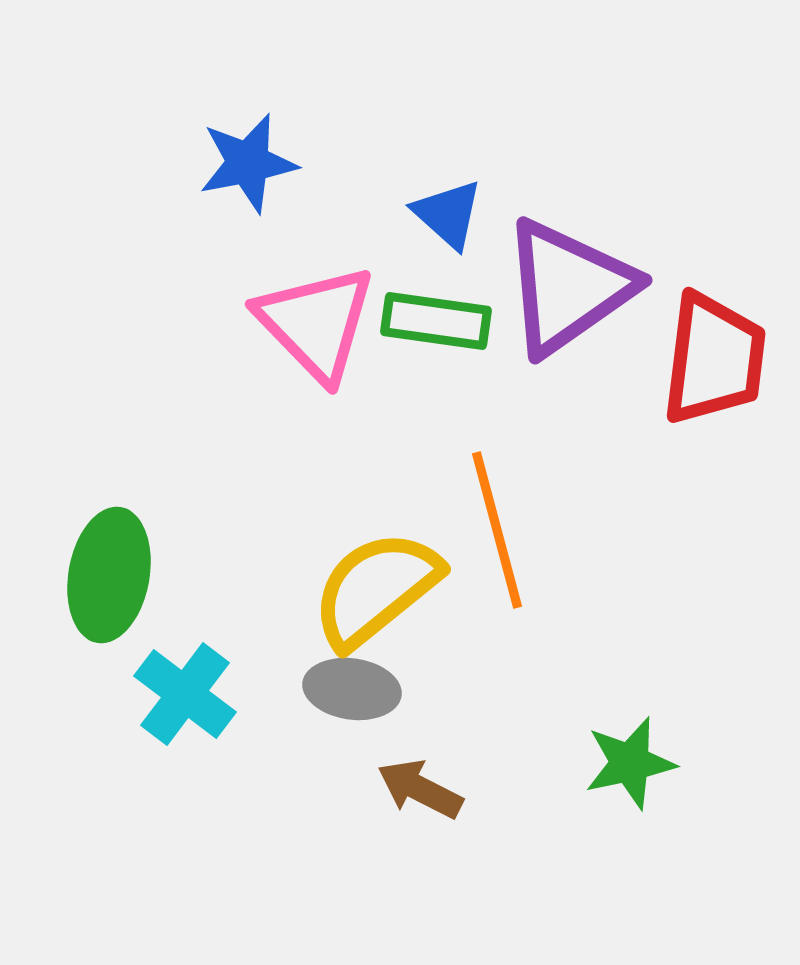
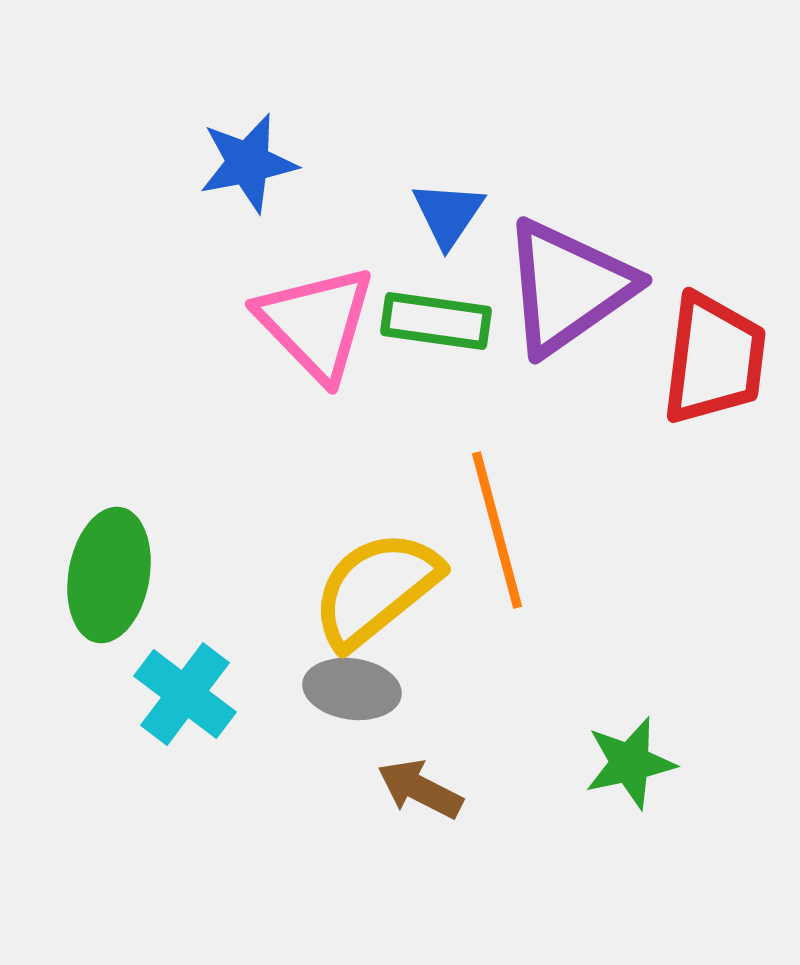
blue triangle: rotated 22 degrees clockwise
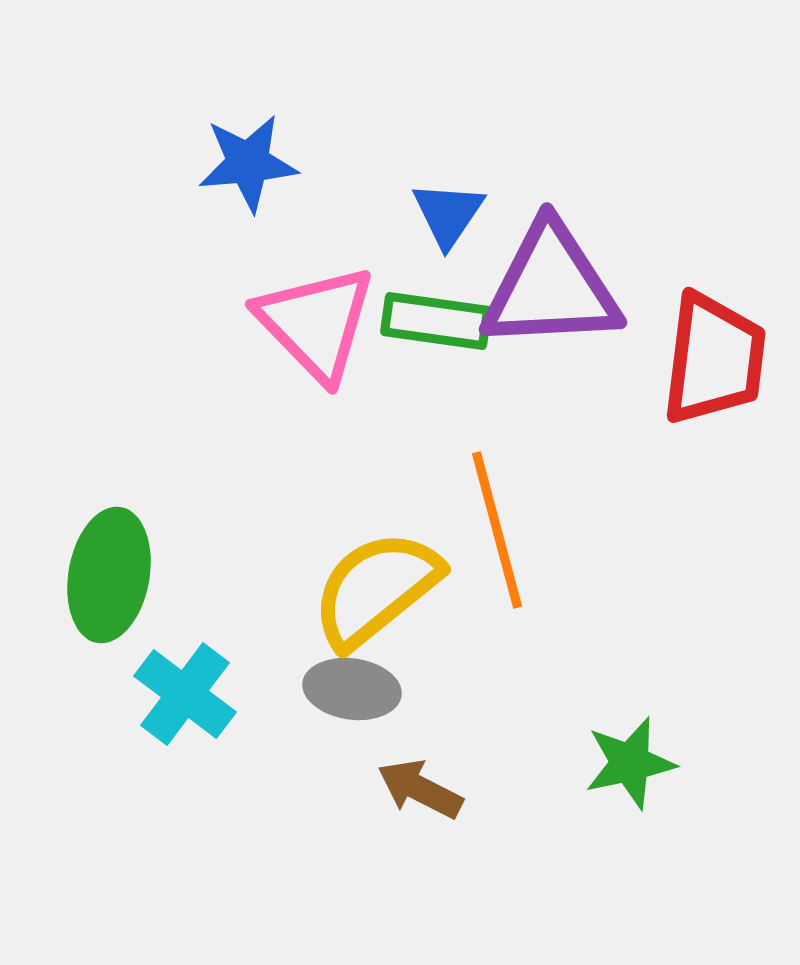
blue star: rotated 6 degrees clockwise
purple triangle: moved 17 px left; rotated 32 degrees clockwise
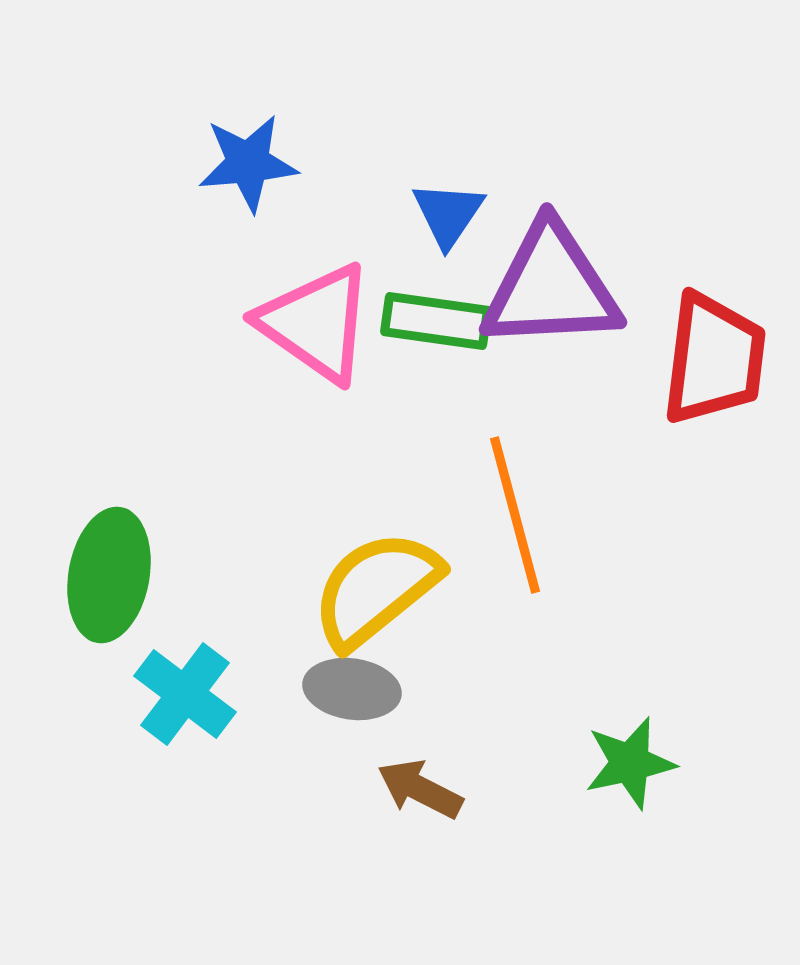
pink triangle: rotated 11 degrees counterclockwise
orange line: moved 18 px right, 15 px up
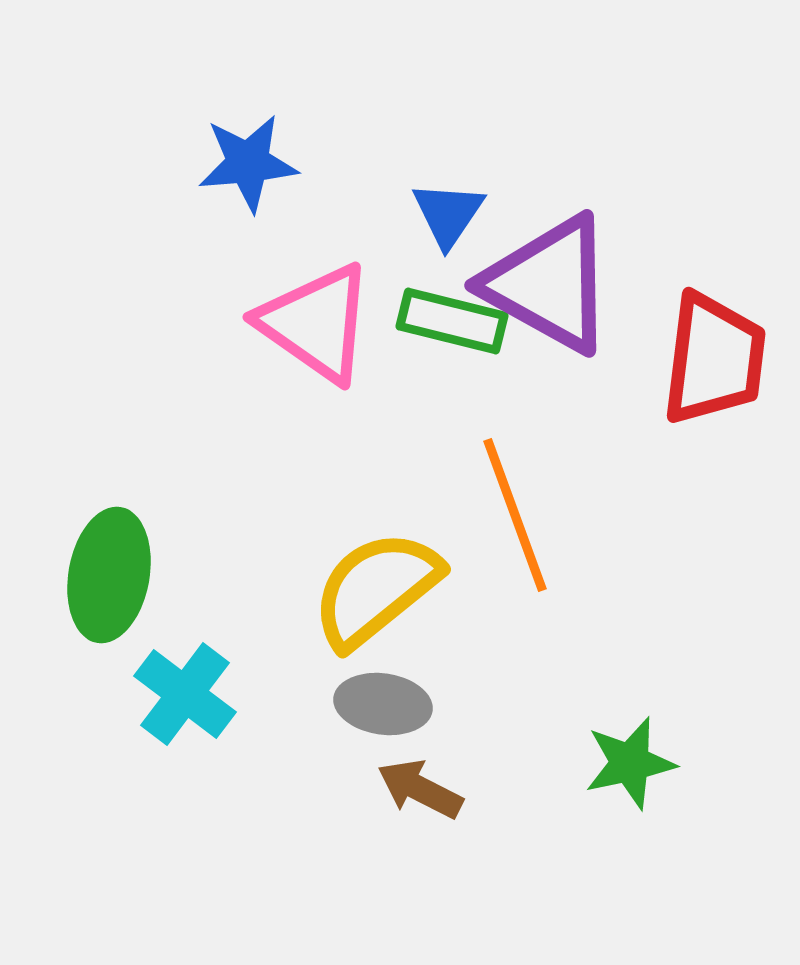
purple triangle: moved 2 px left, 3 px up; rotated 32 degrees clockwise
green rectangle: moved 16 px right; rotated 6 degrees clockwise
orange line: rotated 5 degrees counterclockwise
gray ellipse: moved 31 px right, 15 px down
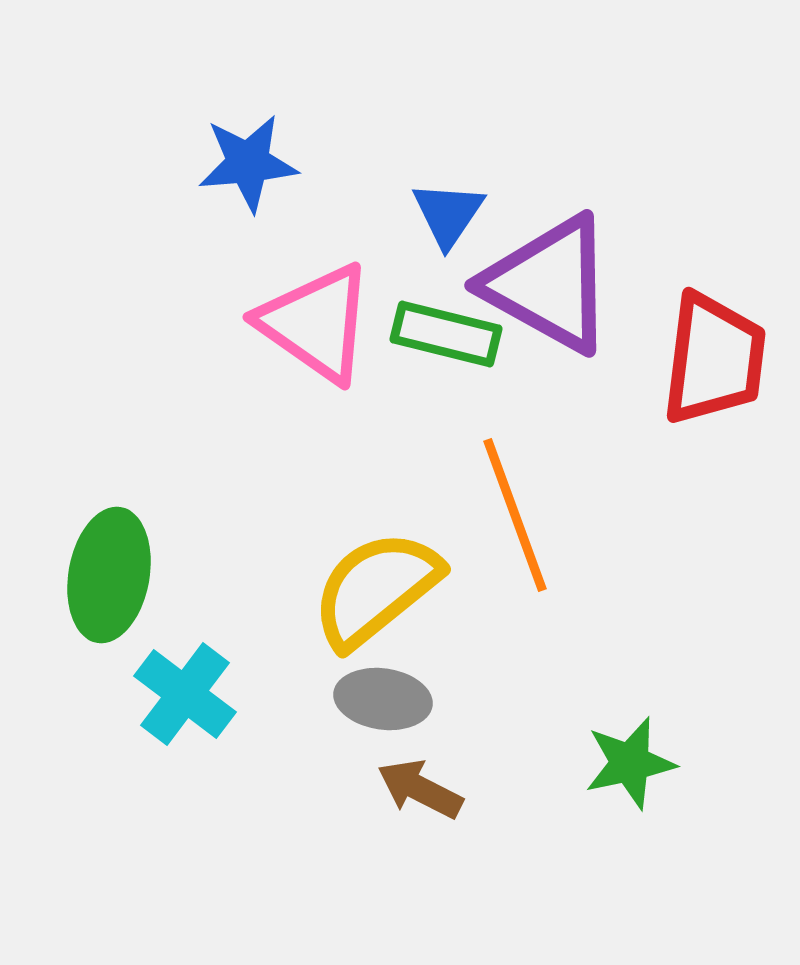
green rectangle: moved 6 px left, 13 px down
gray ellipse: moved 5 px up
